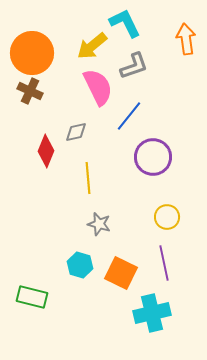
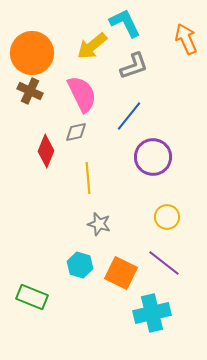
orange arrow: rotated 16 degrees counterclockwise
pink semicircle: moved 16 px left, 7 px down
purple line: rotated 40 degrees counterclockwise
green rectangle: rotated 8 degrees clockwise
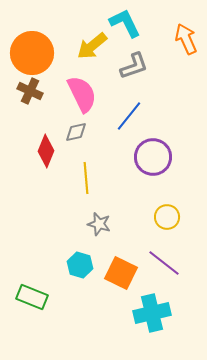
yellow line: moved 2 px left
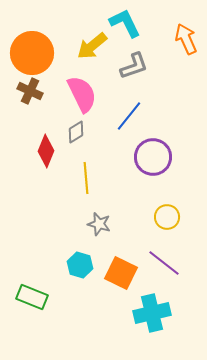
gray diamond: rotated 20 degrees counterclockwise
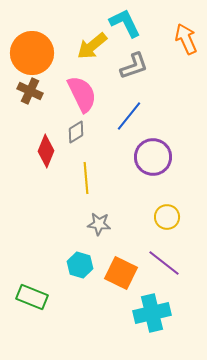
gray star: rotated 10 degrees counterclockwise
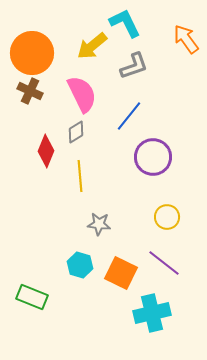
orange arrow: rotated 12 degrees counterclockwise
yellow line: moved 6 px left, 2 px up
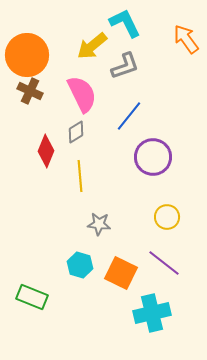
orange circle: moved 5 px left, 2 px down
gray L-shape: moved 9 px left
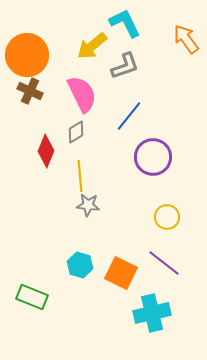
gray star: moved 11 px left, 19 px up
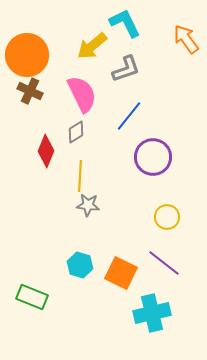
gray L-shape: moved 1 px right, 3 px down
yellow line: rotated 8 degrees clockwise
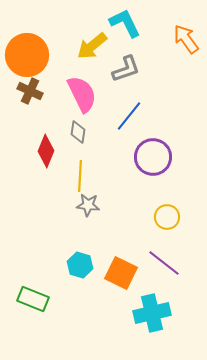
gray diamond: moved 2 px right; rotated 50 degrees counterclockwise
green rectangle: moved 1 px right, 2 px down
